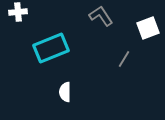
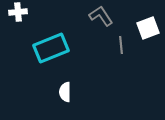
gray line: moved 3 px left, 14 px up; rotated 36 degrees counterclockwise
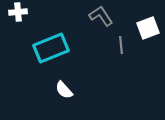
white semicircle: moved 1 px left, 2 px up; rotated 42 degrees counterclockwise
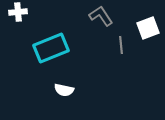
white semicircle: rotated 36 degrees counterclockwise
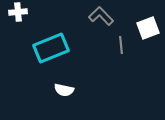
gray L-shape: rotated 10 degrees counterclockwise
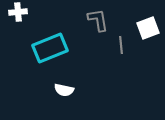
gray L-shape: moved 3 px left, 4 px down; rotated 35 degrees clockwise
cyan rectangle: moved 1 px left
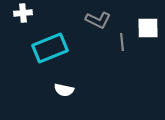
white cross: moved 5 px right, 1 px down
gray L-shape: rotated 125 degrees clockwise
white square: rotated 20 degrees clockwise
gray line: moved 1 px right, 3 px up
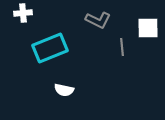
gray line: moved 5 px down
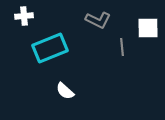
white cross: moved 1 px right, 3 px down
white semicircle: moved 1 px right, 1 px down; rotated 30 degrees clockwise
